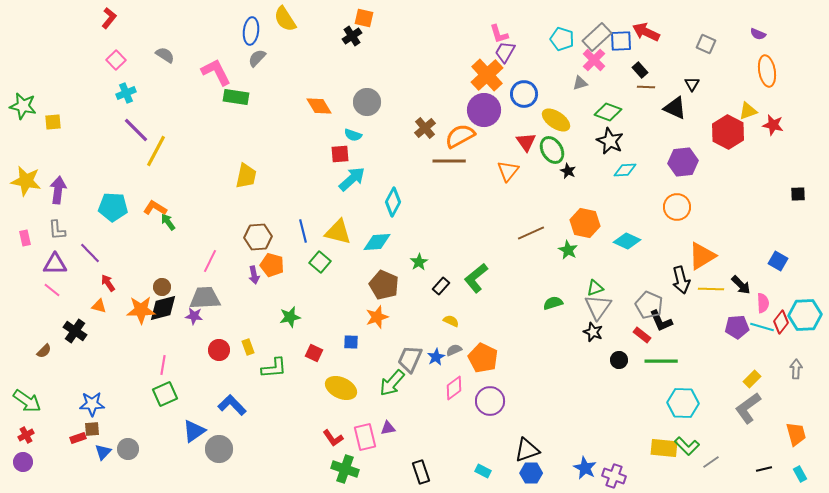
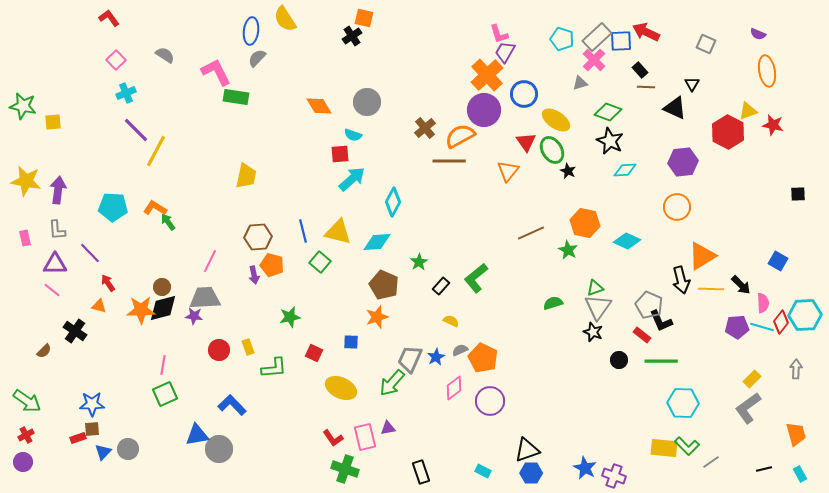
red L-shape at (109, 18): rotated 75 degrees counterclockwise
gray semicircle at (454, 350): moved 6 px right
blue triangle at (194, 431): moved 3 px right, 4 px down; rotated 25 degrees clockwise
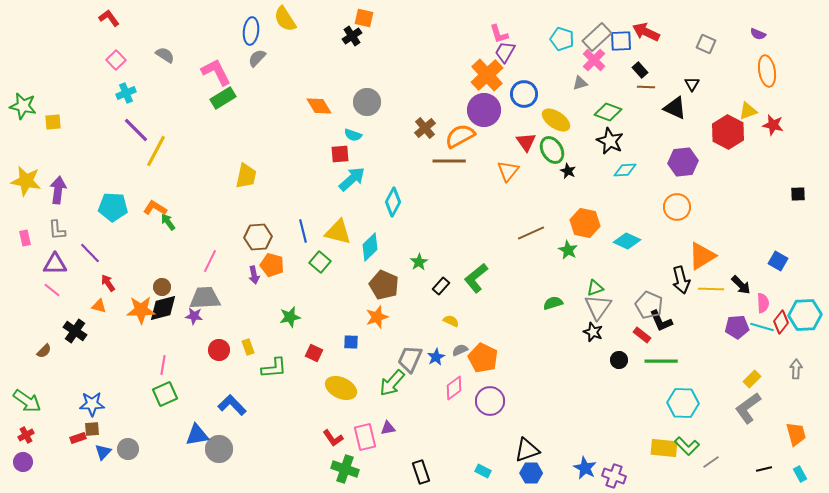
green rectangle at (236, 97): moved 13 px left, 1 px down; rotated 40 degrees counterclockwise
cyan diamond at (377, 242): moved 7 px left, 5 px down; rotated 40 degrees counterclockwise
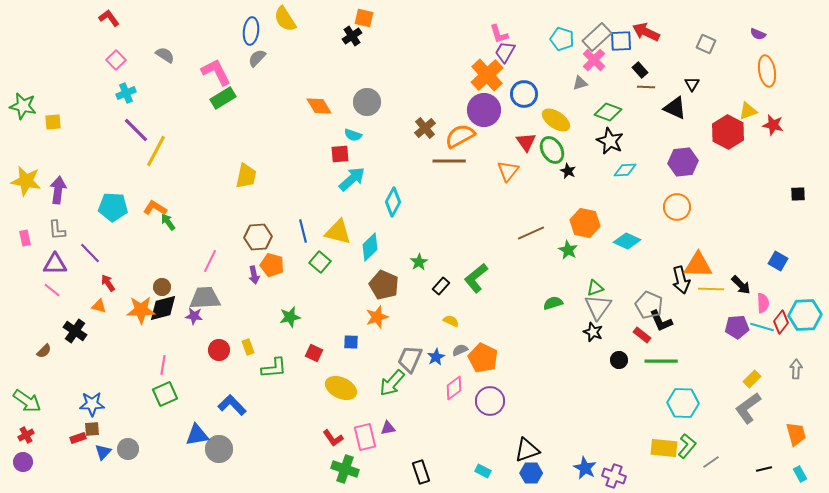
orange triangle at (702, 256): moved 4 px left, 9 px down; rotated 32 degrees clockwise
green L-shape at (687, 446): rotated 95 degrees counterclockwise
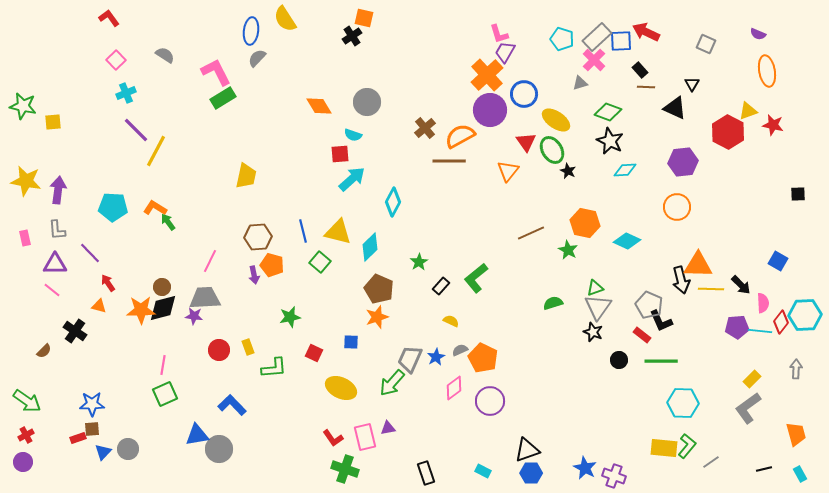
purple circle at (484, 110): moved 6 px right
brown pentagon at (384, 285): moved 5 px left, 4 px down
cyan line at (762, 327): moved 2 px left, 4 px down; rotated 10 degrees counterclockwise
black rectangle at (421, 472): moved 5 px right, 1 px down
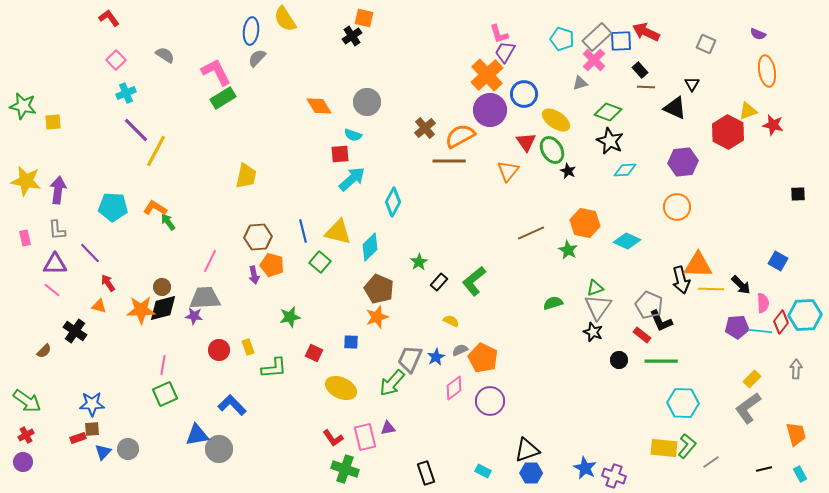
green L-shape at (476, 278): moved 2 px left, 3 px down
black rectangle at (441, 286): moved 2 px left, 4 px up
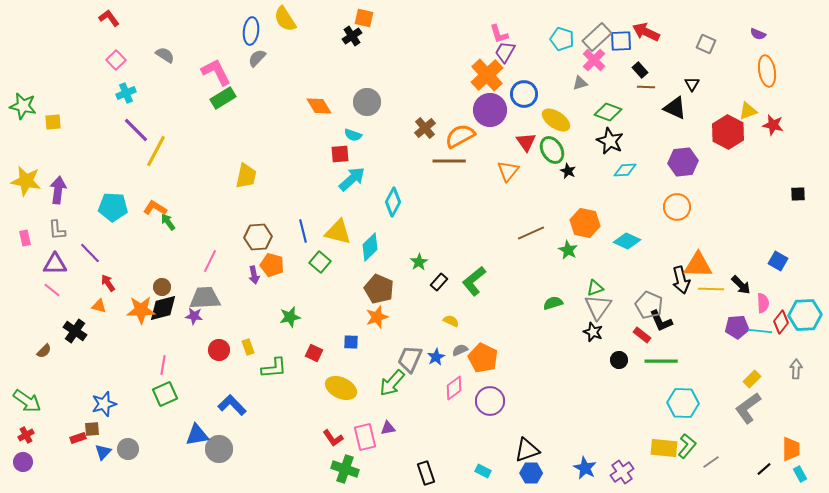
blue star at (92, 404): moved 12 px right; rotated 15 degrees counterclockwise
orange trapezoid at (796, 434): moved 5 px left, 15 px down; rotated 15 degrees clockwise
black line at (764, 469): rotated 28 degrees counterclockwise
purple cross at (614, 476): moved 8 px right, 4 px up; rotated 35 degrees clockwise
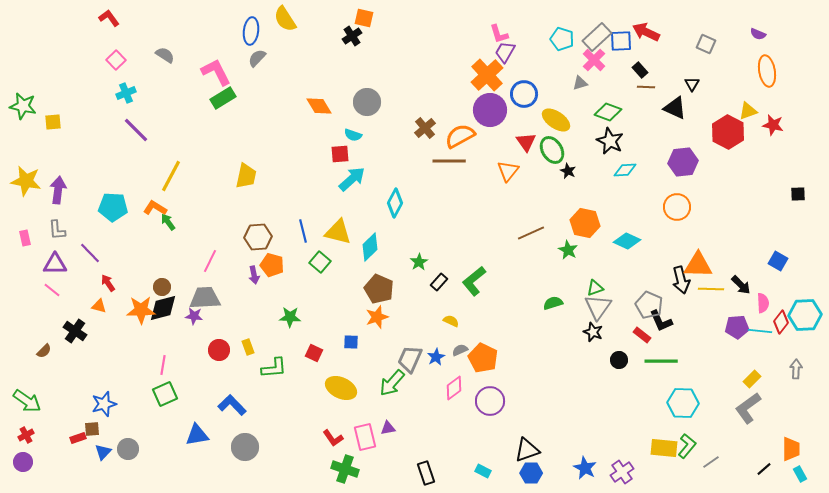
yellow line at (156, 151): moved 15 px right, 25 px down
cyan diamond at (393, 202): moved 2 px right, 1 px down
green star at (290, 317): rotated 15 degrees clockwise
gray circle at (219, 449): moved 26 px right, 2 px up
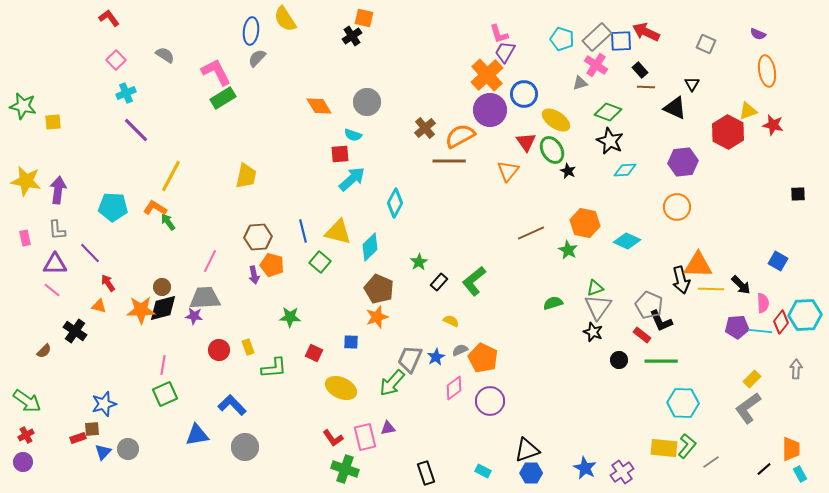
pink cross at (594, 60): moved 2 px right, 5 px down; rotated 10 degrees counterclockwise
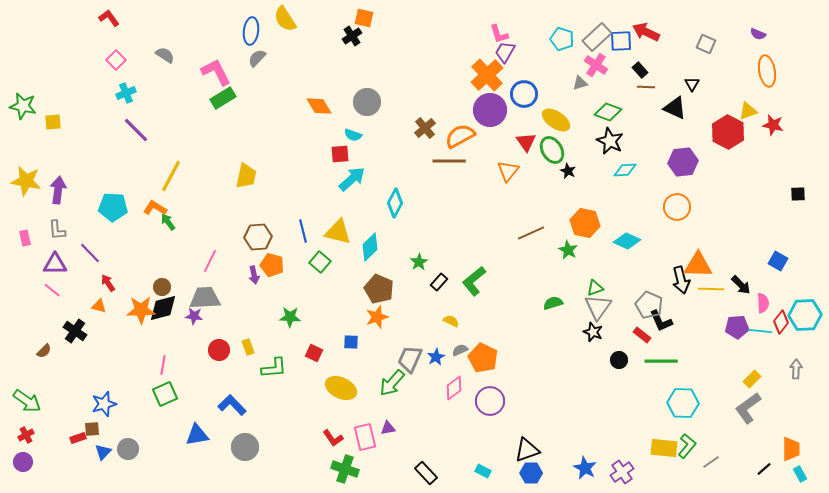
black rectangle at (426, 473): rotated 25 degrees counterclockwise
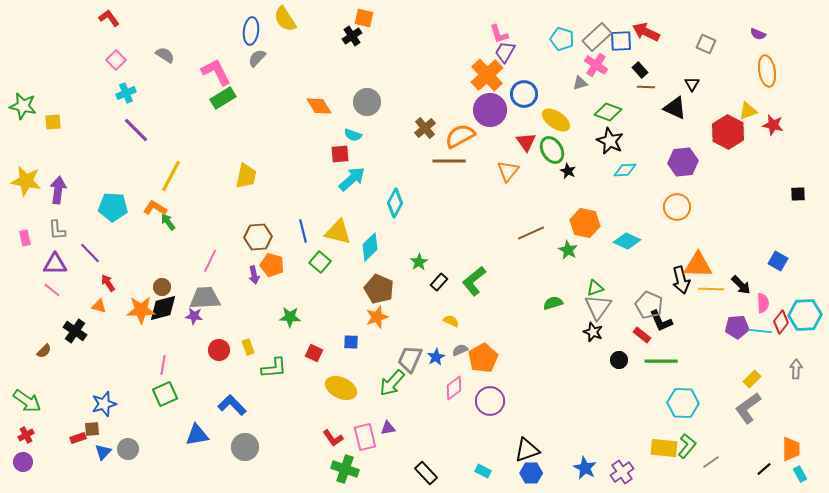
orange pentagon at (483, 358): rotated 16 degrees clockwise
